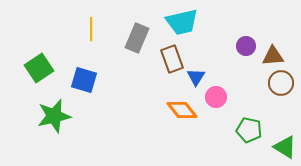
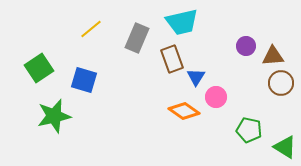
yellow line: rotated 50 degrees clockwise
orange diamond: moved 2 px right, 1 px down; rotated 16 degrees counterclockwise
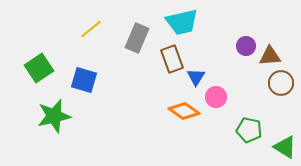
brown triangle: moved 3 px left
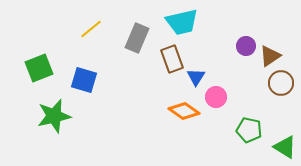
brown triangle: rotated 30 degrees counterclockwise
green square: rotated 12 degrees clockwise
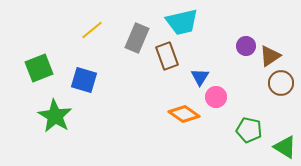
yellow line: moved 1 px right, 1 px down
brown rectangle: moved 5 px left, 3 px up
blue triangle: moved 4 px right
orange diamond: moved 3 px down
green star: moved 1 px right; rotated 28 degrees counterclockwise
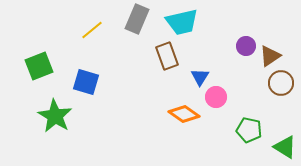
gray rectangle: moved 19 px up
green square: moved 2 px up
blue square: moved 2 px right, 2 px down
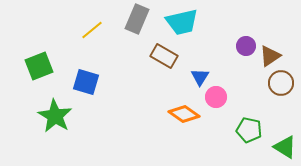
brown rectangle: moved 3 px left; rotated 40 degrees counterclockwise
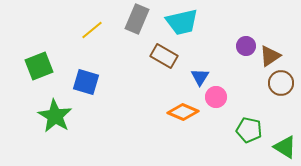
orange diamond: moved 1 px left, 2 px up; rotated 12 degrees counterclockwise
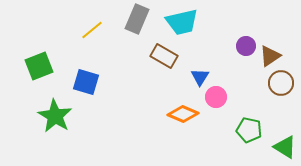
orange diamond: moved 2 px down
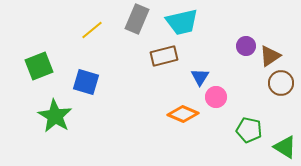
brown rectangle: rotated 44 degrees counterclockwise
